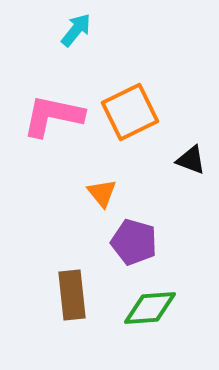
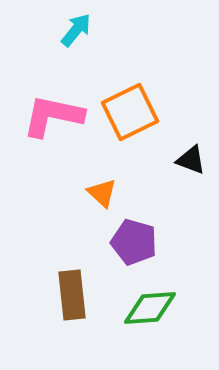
orange triangle: rotated 8 degrees counterclockwise
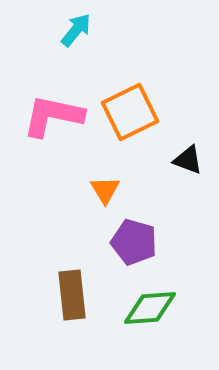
black triangle: moved 3 px left
orange triangle: moved 3 px right, 3 px up; rotated 16 degrees clockwise
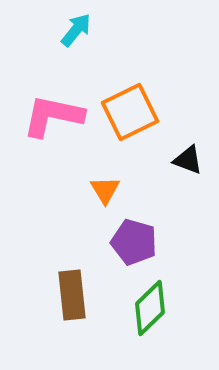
green diamond: rotated 40 degrees counterclockwise
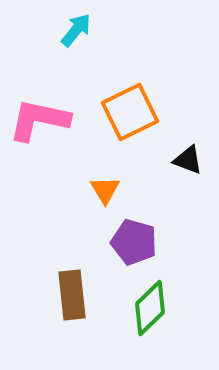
pink L-shape: moved 14 px left, 4 px down
